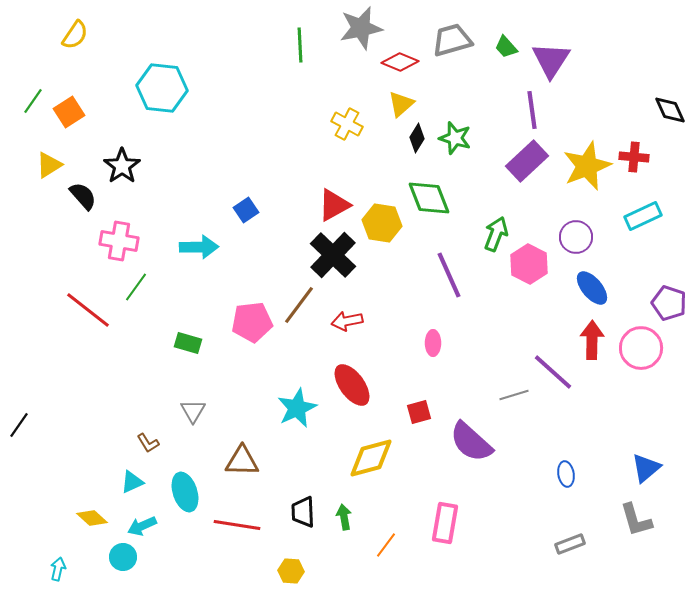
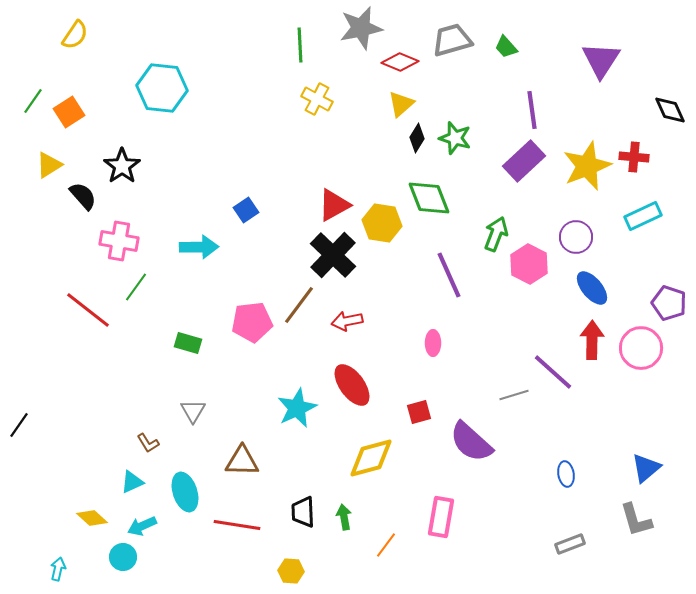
purple triangle at (551, 60): moved 50 px right
yellow cross at (347, 124): moved 30 px left, 25 px up
purple rectangle at (527, 161): moved 3 px left
pink rectangle at (445, 523): moved 4 px left, 6 px up
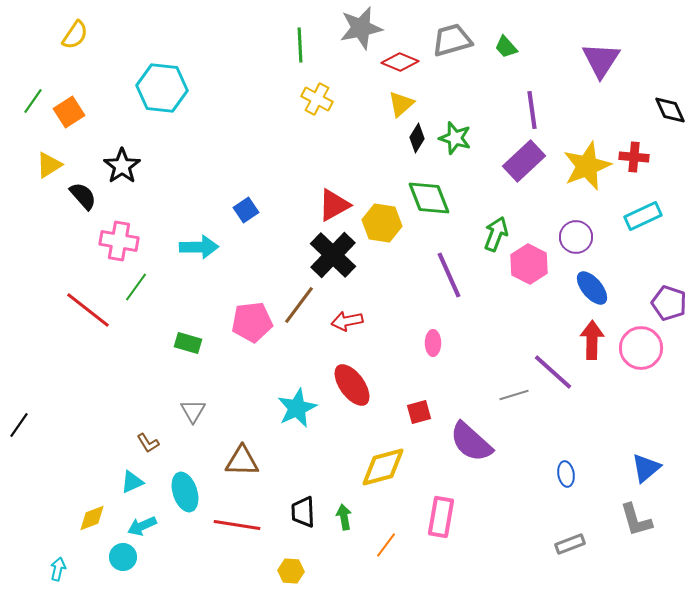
yellow diamond at (371, 458): moved 12 px right, 9 px down
yellow diamond at (92, 518): rotated 64 degrees counterclockwise
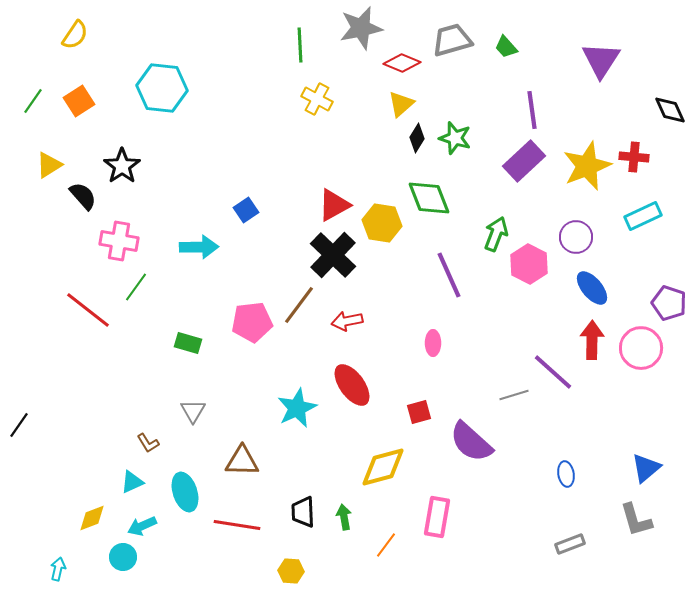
red diamond at (400, 62): moved 2 px right, 1 px down
orange square at (69, 112): moved 10 px right, 11 px up
pink rectangle at (441, 517): moved 4 px left
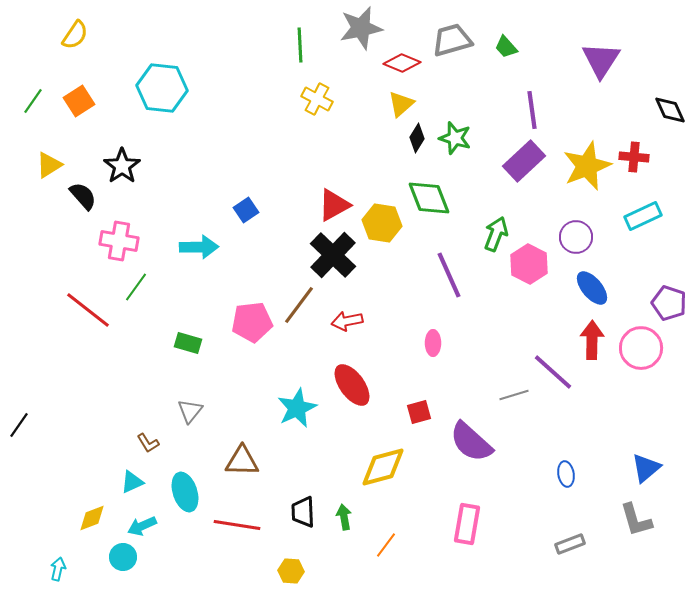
gray triangle at (193, 411): moved 3 px left; rotated 8 degrees clockwise
pink rectangle at (437, 517): moved 30 px right, 7 px down
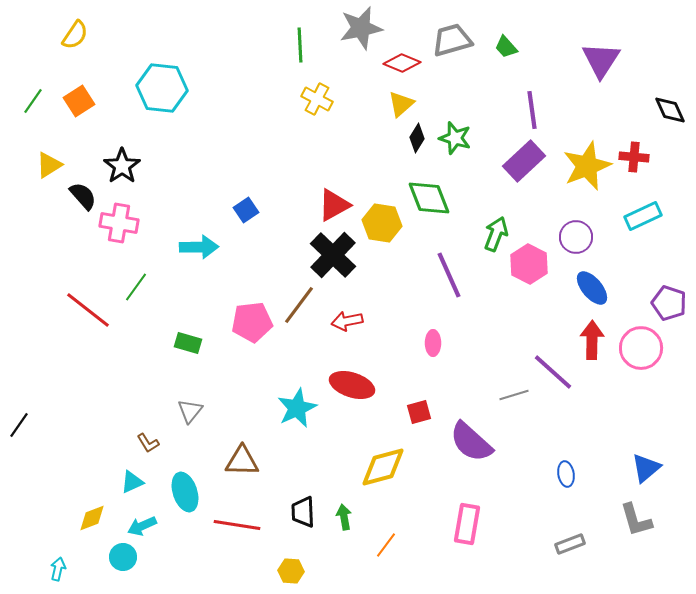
pink cross at (119, 241): moved 18 px up
red ellipse at (352, 385): rotated 36 degrees counterclockwise
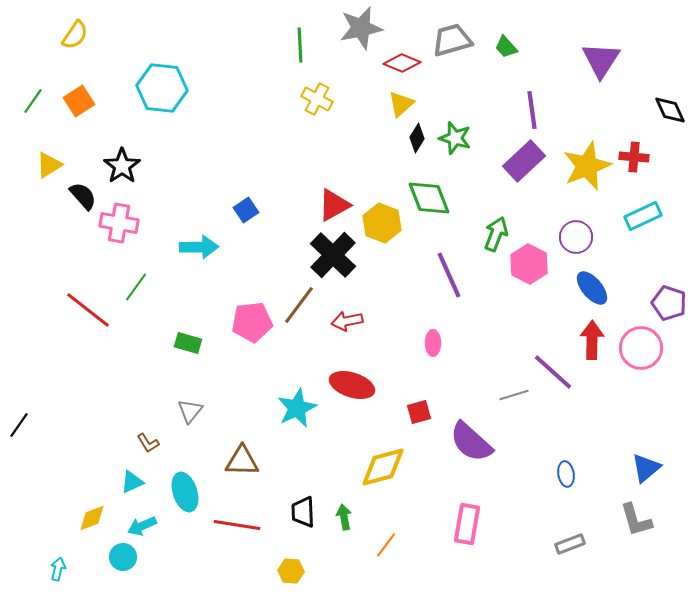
yellow hexagon at (382, 223): rotated 12 degrees clockwise
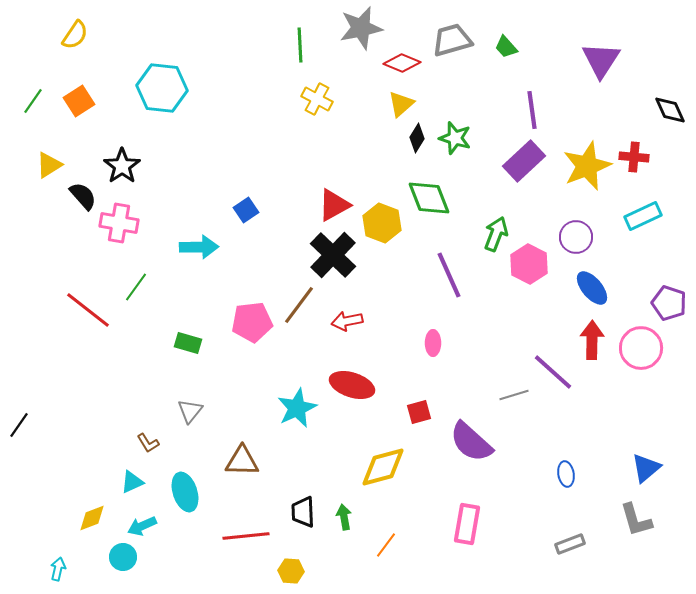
red line at (237, 525): moved 9 px right, 11 px down; rotated 15 degrees counterclockwise
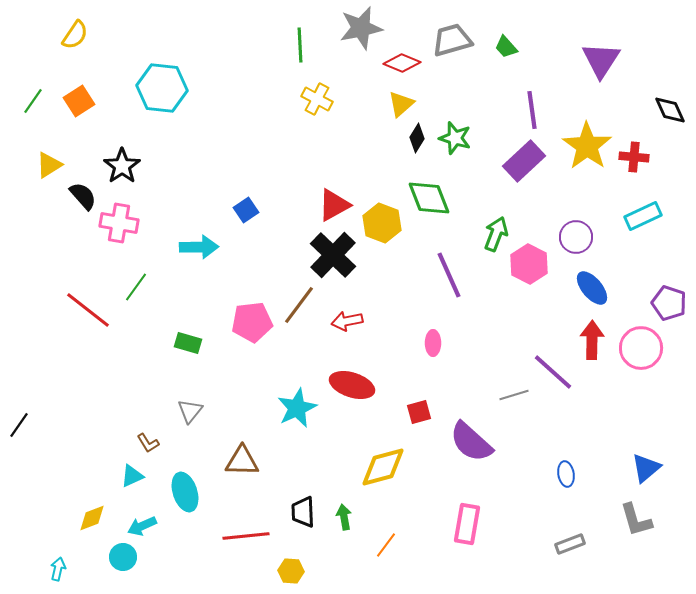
yellow star at (587, 166): moved 20 px up; rotated 15 degrees counterclockwise
cyan triangle at (132, 482): moved 6 px up
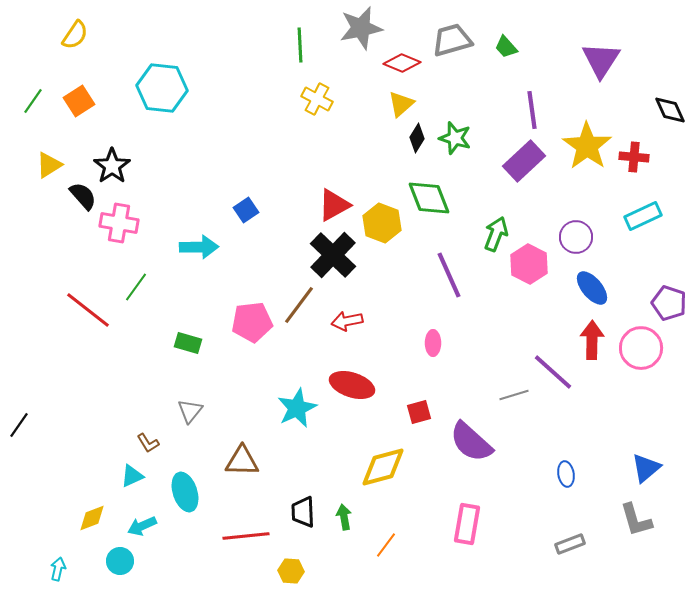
black star at (122, 166): moved 10 px left
cyan circle at (123, 557): moved 3 px left, 4 px down
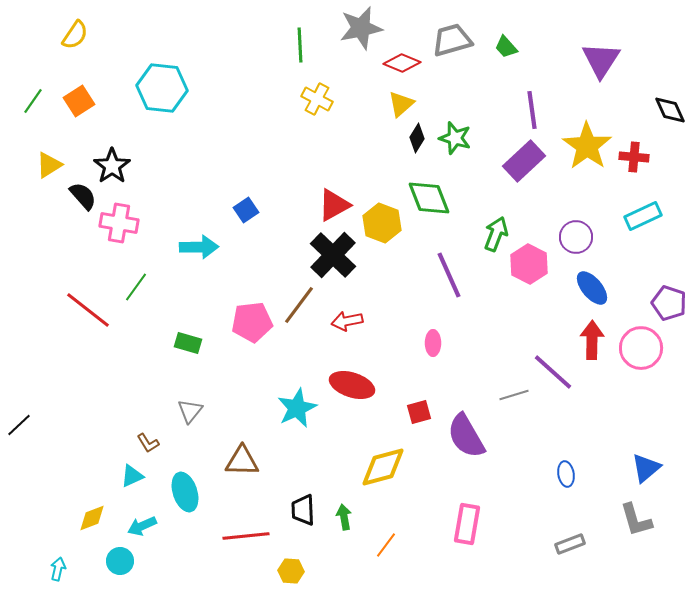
black line at (19, 425): rotated 12 degrees clockwise
purple semicircle at (471, 442): moved 5 px left, 6 px up; rotated 18 degrees clockwise
black trapezoid at (303, 512): moved 2 px up
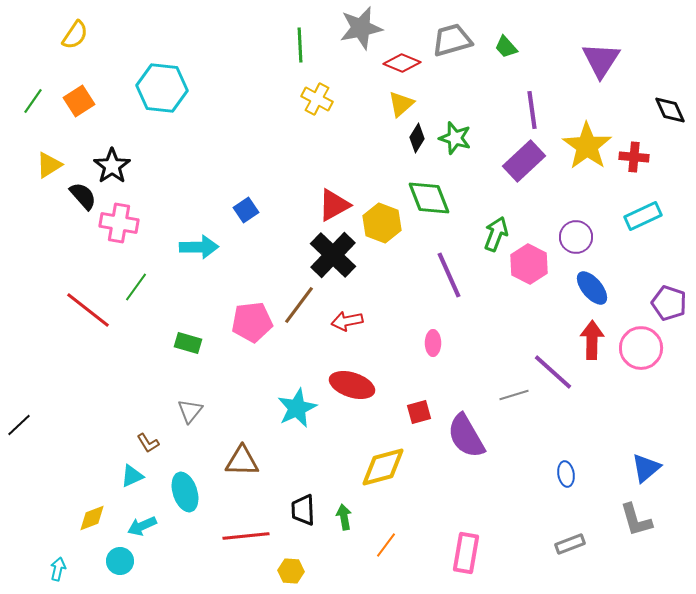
pink rectangle at (467, 524): moved 1 px left, 29 px down
